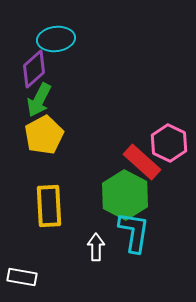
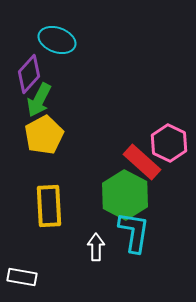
cyan ellipse: moved 1 px right, 1 px down; rotated 27 degrees clockwise
purple diamond: moved 5 px left, 5 px down; rotated 6 degrees counterclockwise
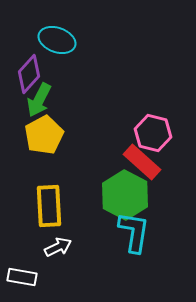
pink hexagon: moved 16 px left, 10 px up; rotated 12 degrees counterclockwise
white arrow: moved 38 px left; rotated 64 degrees clockwise
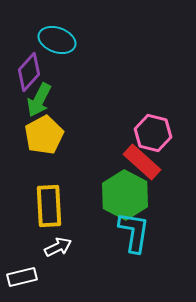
purple diamond: moved 2 px up
white rectangle: rotated 24 degrees counterclockwise
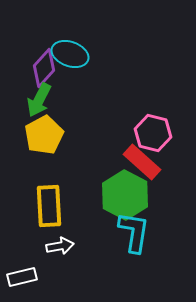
cyan ellipse: moved 13 px right, 14 px down
purple diamond: moved 15 px right, 4 px up
white arrow: moved 2 px right, 1 px up; rotated 16 degrees clockwise
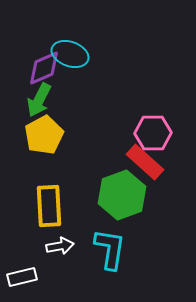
purple diamond: rotated 24 degrees clockwise
pink hexagon: rotated 15 degrees counterclockwise
red rectangle: moved 3 px right
green hexagon: moved 3 px left; rotated 12 degrees clockwise
cyan L-shape: moved 24 px left, 17 px down
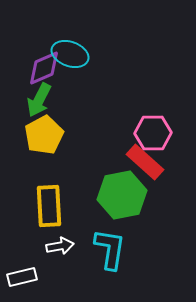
green hexagon: rotated 9 degrees clockwise
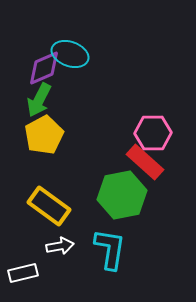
yellow rectangle: rotated 51 degrees counterclockwise
white rectangle: moved 1 px right, 4 px up
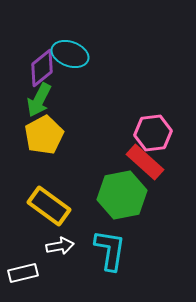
purple diamond: moved 2 px left; rotated 15 degrees counterclockwise
pink hexagon: rotated 6 degrees counterclockwise
cyan L-shape: moved 1 px down
